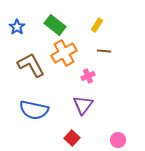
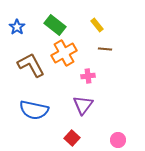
yellow rectangle: rotated 72 degrees counterclockwise
brown line: moved 1 px right, 2 px up
pink cross: rotated 16 degrees clockwise
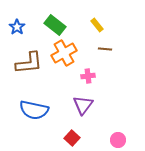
brown L-shape: moved 2 px left, 2 px up; rotated 112 degrees clockwise
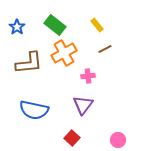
brown line: rotated 32 degrees counterclockwise
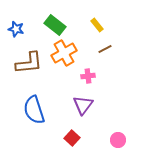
blue star: moved 1 px left, 2 px down; rotated 21 degrees counterclockwise
blue semicircle: rotated 60 degrees clockwise
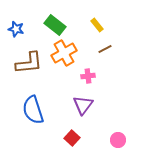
blue semicircle: moved 1 px left
